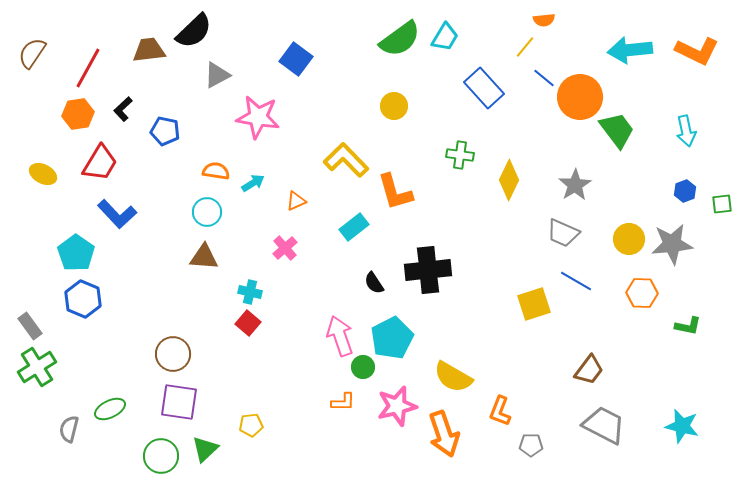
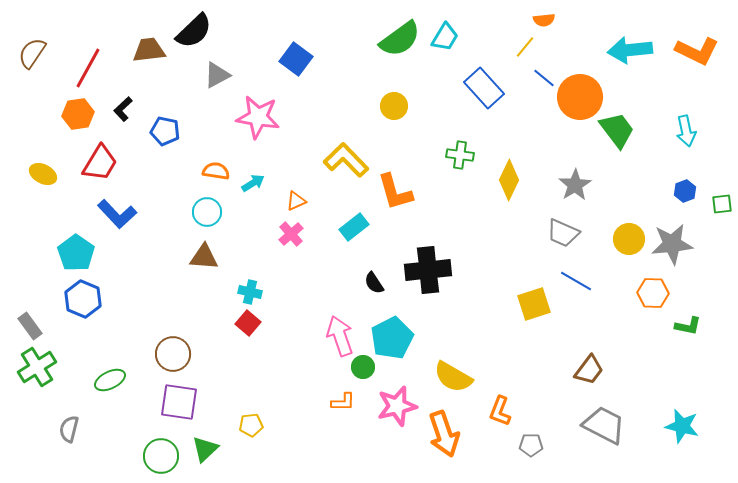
pink cross at (285, 248): moved 6 px right, 14 px up
orange hexagon at (642, 293): moved 11 px right
green ellipse at (110, 409): moved 29 px up
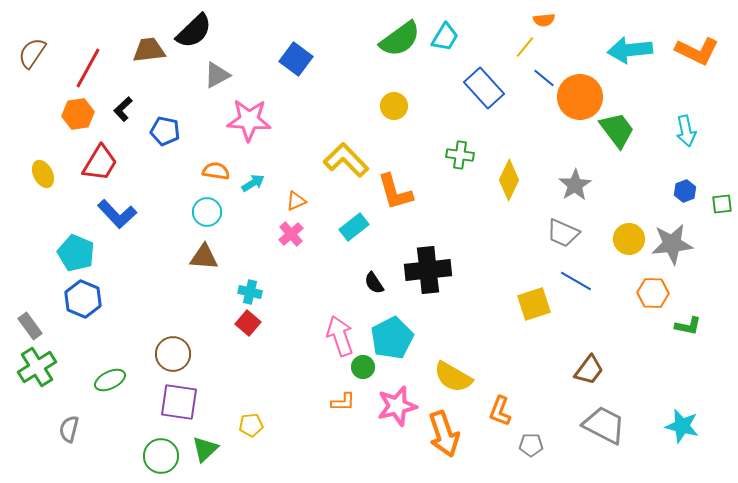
pink star at (258, 117): moved 9 px left, 3 px down; rotated 6 degrees counterclockwise
yellow ellipse at (43, 174): rotated 36 degrees clockwise
cyan pentagon at (76, 253): rotated 12 degrees counterclockwise
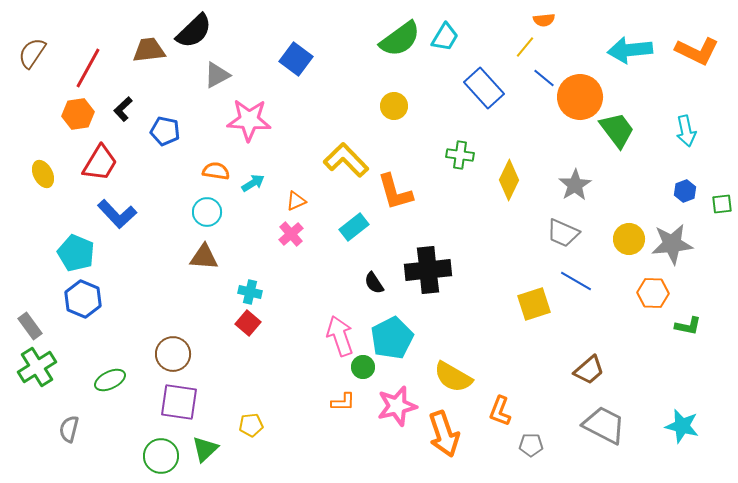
brown trapezoid at (589, 370): rotated 12 degrees clockwise
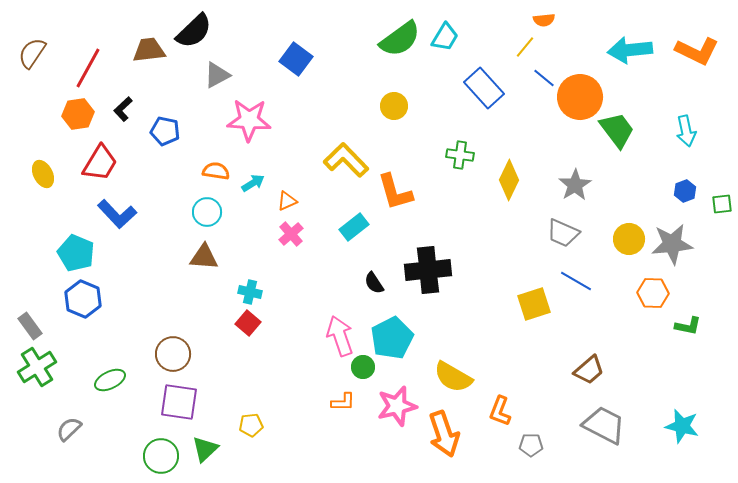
orange triangle at (296, 201): moved 9 px left
gray semicircle at (69, 429): rotated 32 degrees clockwise
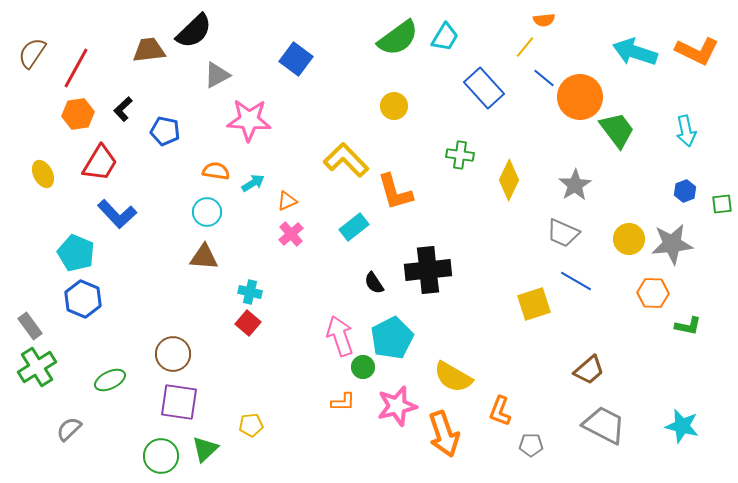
green semicircle at (400, 39): moved 2 px left, 1 px up
cyan arrow at (630, 50): moved 5 px right, 2 px down; rotated 24 degrees clockwise
red line at (88, 68): moved 12 px left
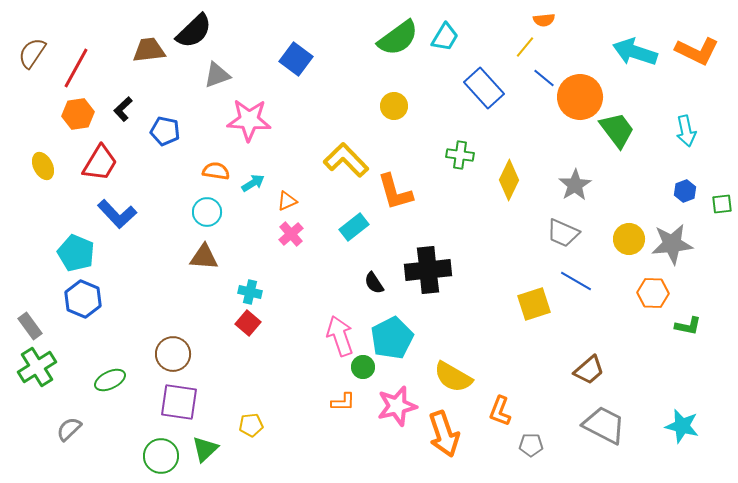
gray triangle at (217, 75): rotated 8 degrees clockwise
yellow ellipse at (43, 174): moved 8 px up
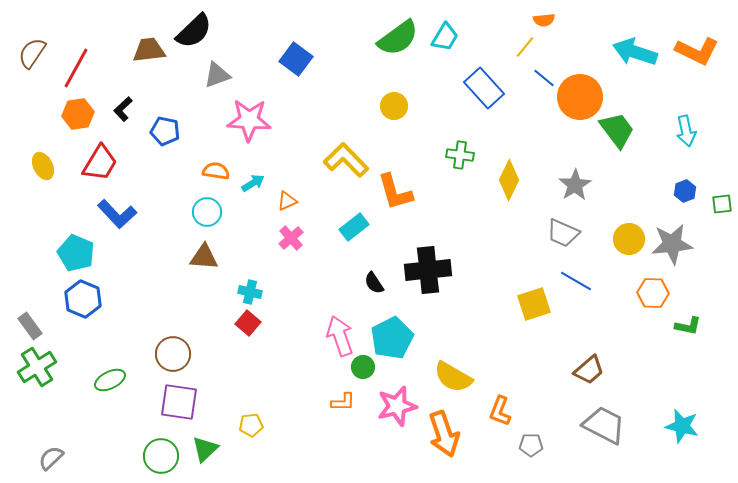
pink cross at (291, 234): moved 4 px down
gray semicircle at (69, 429): moved 18 px left, 29 px down
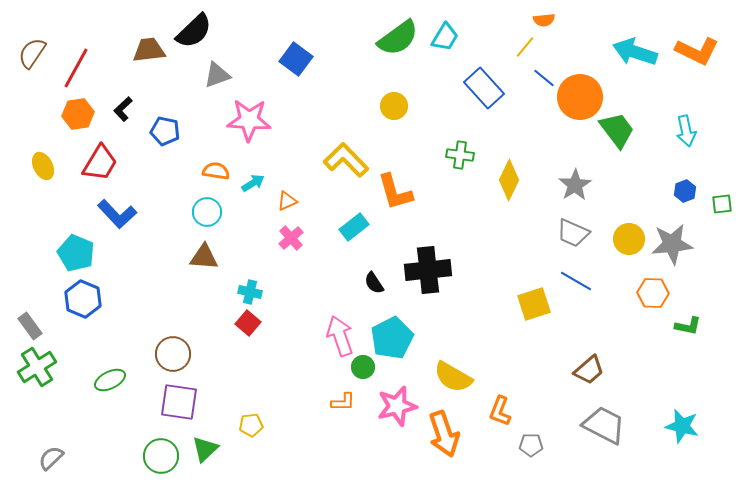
gray trapezoid at (563, 233): moved 10 px right
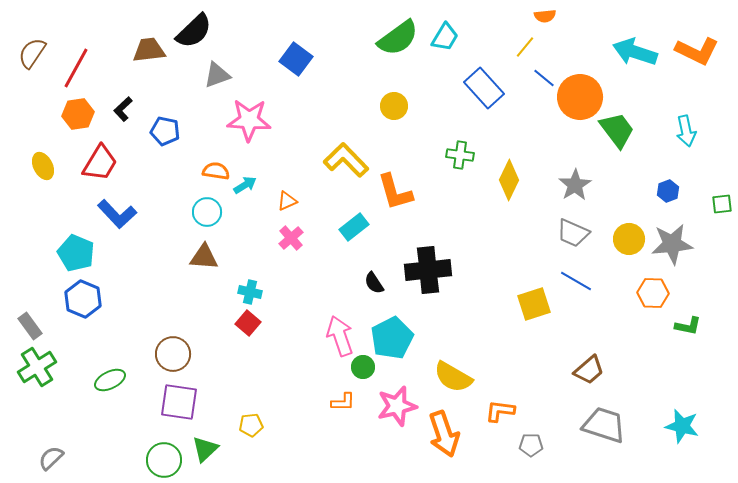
orange semicircle at (544, 20): moved 1 px right, 4 px up
cyan arrow at (253, 183): moved 8 px left, 2 px down
blue hexagon at (685, 191): moved 17 px left
orange L-shape at (500, 411): rotated 76 degrees clockwise
gray trapezoid at (604, 425): rotated 9 degrees counterclockwise
green circle at (161, 456): moved 3 px right, 4 px down
